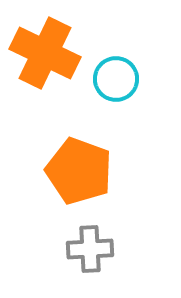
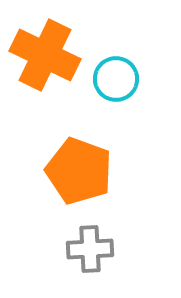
orange cross: moved 2 px down
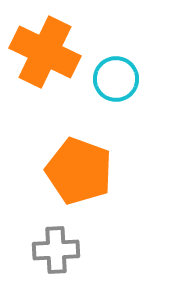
orange cross: moved 3 px up
gray cross: moved 34 px left, 1 px down
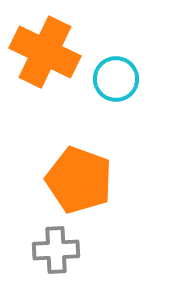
orange pentagon: moved 9 px down
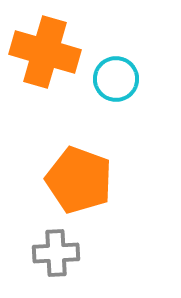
orange cross: rotated 10 degrees counterclockwise
gray cross: moved 3 px down
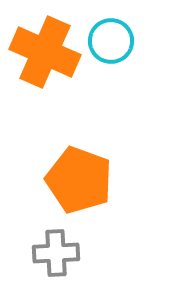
orange cross: rotated 8 degrees clockwise
cyan circle: moved 5 px left, 38 px up
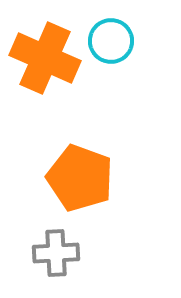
orange cross: moved 6 px down
orange pentagon: moved 1 px right, 2 px up
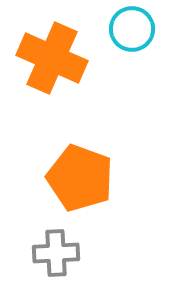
cyan circle: moved 21 px right, 12 px up
orange cross: moved 7 px right
